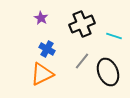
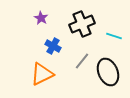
blue cross: moved 6 px right, 3 px up
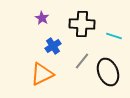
purple star: moved 1 px right
black cross: rotated 25 degrees clockwise
blue cross: rotated 28 degrees clockwise
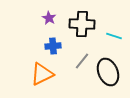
purple star: moved 7 px right
blue cross: rotated 28 degrees clockwise
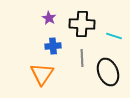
gray line: moved 3 px up; rotated 42 degrees counterclockwise
orange triangle: rotated 30 degrees counterclockwise
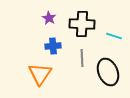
orange triangle: moved 2 px left
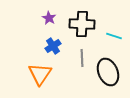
blue cross: rotated 28 degrees counterclockwise
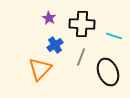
blue cross: moved 2 px right, 1 px up
gray line: moved 1 px left, 1 px up; rotated 24 degrees clockwise
orange triangle: moved 5 px up; rotated 10 degrees clockwise
